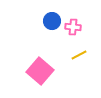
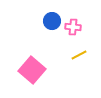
pink square: moved 8 px left, 1 px up
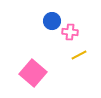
pink cross: moved 3 px left, 5 px down
pink square: moved 1 px right, 3 px down
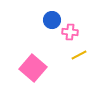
blue circle: moved 1 px up
pink square: moved 5 px up
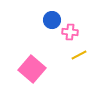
pink square: moved 1 px left, 1 px down
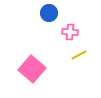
blue circle: moved 3 px left, 7 px up
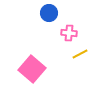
pink cross: moved 1 px left, 1 px down
yellow line: moved 1 px right, 1 px up
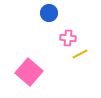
pink cross: moved 1 px left, 5 px down
pink square: moved 3 px left, 3 px down
